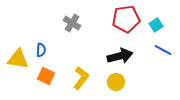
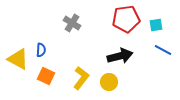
cyan square: rotated 24 degrees clockwise
yellow triangle: rotated 20 degrees clockwise
yellow circle: moved 7 px left
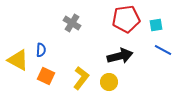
yellow triangle: moved 1 px down
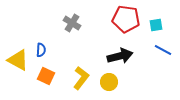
red pentagon: rotated 16 degrees clockwise
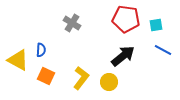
black arrow: moved 3 px right; rotated 25 degrees counterclockwise
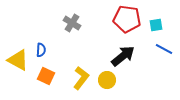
red pentagon: moved 1 px right
blue line: moved 1 px right, 1 px up
yellow circle: moved 2 px left, 2 px up
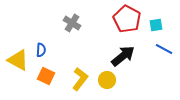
red pentagon: rotated 20 degrees clockwise
yellow L-shape: moved 1 px left, 1 px down
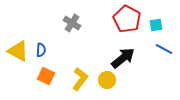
black arrow: moved 2 px down
yellow triangle: moved 9 px up
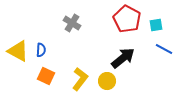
yellow circle: moved 1 px down
